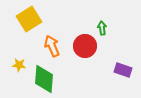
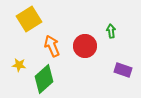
green arrow: moved 9 px right, 3 px down
green diamond: rotated 44 degrees clockwise
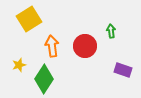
orange arrow: rotated 15 degrees clockwise
yellow star: rotated 24 degrees counterclockwise
green diamond: rotated 16 degrees counterclockwise
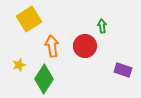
green arrow: moved 9 px left, 5 px up
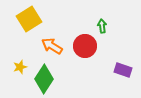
orange arrow: rotated 50 degrees counterclockwise
yellow star: moved 1 px right, 2 px down
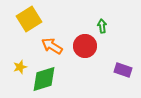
green diamond: rotated 40 degrees clockwise
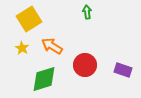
green arrow: moved 15 px left, 14 px up
red circle: moved 19 px down
yellow star: moved 2 px right, 19 px up; rotated 24 degrees counterclockwise
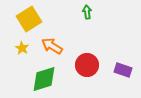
red circle: moved 2 px right
